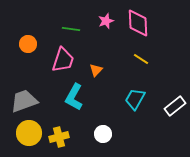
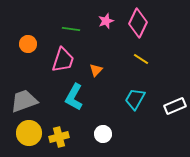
pink diamond: rotated 28 degrees clockwise
white rectangle: rotated 15 degrees clockwise
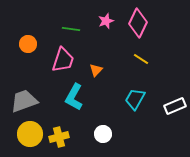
yellow circle: moved 1 px right, 1 px down
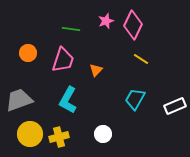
pink diamond: moved 5 px left, 2 px down
orange circle: moved 9 px down
cyan L-shape: moved 6 px left, 3 px down
gray trapezoid: moved 5 px left, 1 px up
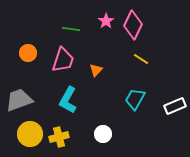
pink star: rotated 14 degrees counterclockwise
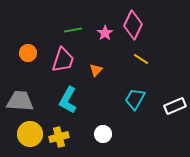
pink star: moved 1 px left, 12 px down
green line: moved 2 px right, 1 px down; rotated 18 degrees counterclockwise
gray trapezoid: moved 1 px right, 1 px down; rotated 24 degrees clockwise
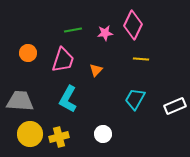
pink star: rotated 28 degrees clockwise
yellow line: rotated 28 degrees counterclockwise
cyan L-shape: moved 1 px up
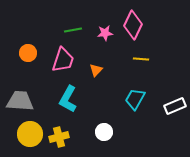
white circle: moved 1 px right, 2 px up
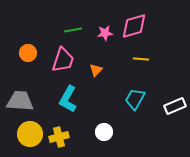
pink diamond: moved 1 px right, 1 px down; rotated 48 degrees clockwise
